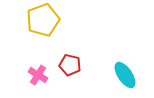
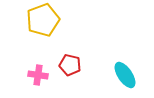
pink cross: rotated 24 degrees counterclockwise
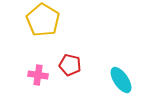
yellow pentagon: rotated 20 degrees counterclockwise
cyan ellipse: moved 4 px left, 5 px down
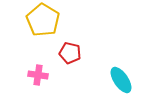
red pentagon: moved 12 px up
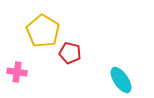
yellow pentagon: moved 11 px down
pink cross: moved 21 px left, 3 px up
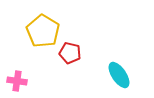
pink cross: moved 9 px down
cyan ellipse: moved 2 px left, 5 px up
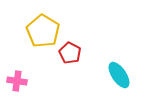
red pentagon: rotated 15 degrees clockwise
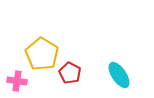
yellow pentagon: moved 1 px left, 23 px down
red pentagon: moved 20 px down
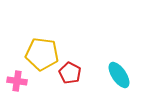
yellow pentagon: rotated 24 degrees counterclockwise
